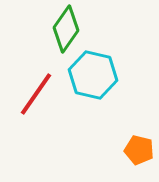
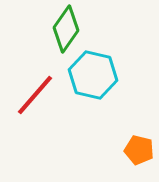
red line: moved 1 px left, 1 px down; rotated 6 degrees clockwise
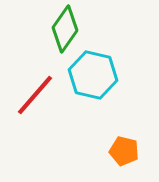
green diamond: moved 1 px left
orange pentagon: moved 15 px left, 1 px down
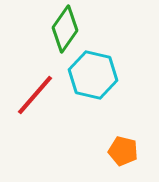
orange pentagon: moved 1 px left
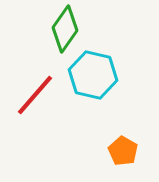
orange pentagon: rotated 16 degrees clockwise
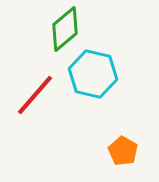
green diamond: rotated 15 degrees clockwise
cyan hexagon: moved 1 px up
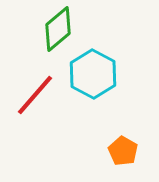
green diamond: moved 7 px left
cyan hexagon: rotated 15 degrees clockwise
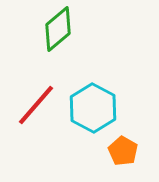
cyan hexagon: moved 34 px down
red line: moved 1 px right, 10 px down
